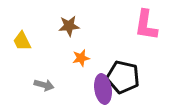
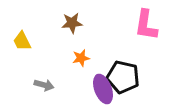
brown star: moved 3 px right, 3 px up
purple ellipse: rotated 12 degrees counterclockwise
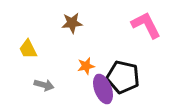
pink L-shape: rotated 144 degrees clockwise
yellow trapezoid: moved 6 px right, 8 px down
orange star: moved 5 px right, 8 px down
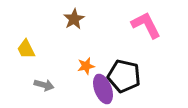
brown star: moved 2 px right, 4 px up; rotated 25 degrees counterclockwise
yellow trapezoid: moved 2 px left
black pentagon: moved 1 px right, 1 px up
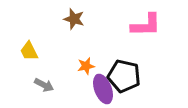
brown star: rotated 25 degrees counterclockwise
pink L-shape: rotated 116 degrees clockwise
yellow trapezoid: moved 3 px right, 2 px down
gray arrow: rotated 12 degrees clockwise
